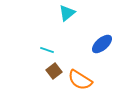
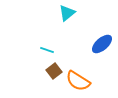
orange semicircle: moved 2 px left, 1 px down
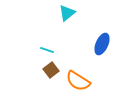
blue ellipse: rotated 25 degrees counterclockwise
brown square: moved 3 px left, 1 px up
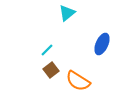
cyan line: rotated 64 degrees counterclockwise
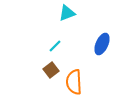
cyan triangle: rotated 18 degrees clockwise
cyan line: moved 8 px right, 4 px up
orange semicircle: moved 4 px left, 1 px down; rotated 55 degrees clockwise
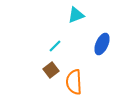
cyan triangle: moved 9 px right, 2 px down
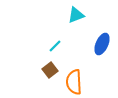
brown square: moved 1 px left
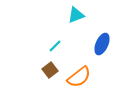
orange semicircle: moved 5 px right, 5 px up; rotated 125 degrees counterclockwise
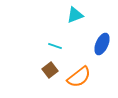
cyan triangle: moved 1 px left
cyan line: rotated 64 degrees clockwise
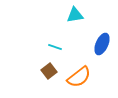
cyan triangle: rotated 12 degrees clockwise
cyan line: moved 1 px down
brown square: moved 1 px left, 1 px down
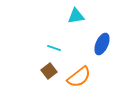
cyan triangle: moved 1 px right, 1 px down
cyan line: moved 1 px left, 1 px down
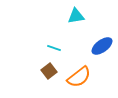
blue ellipse: moved 2 px down; rotated 30 degrees clockwise
